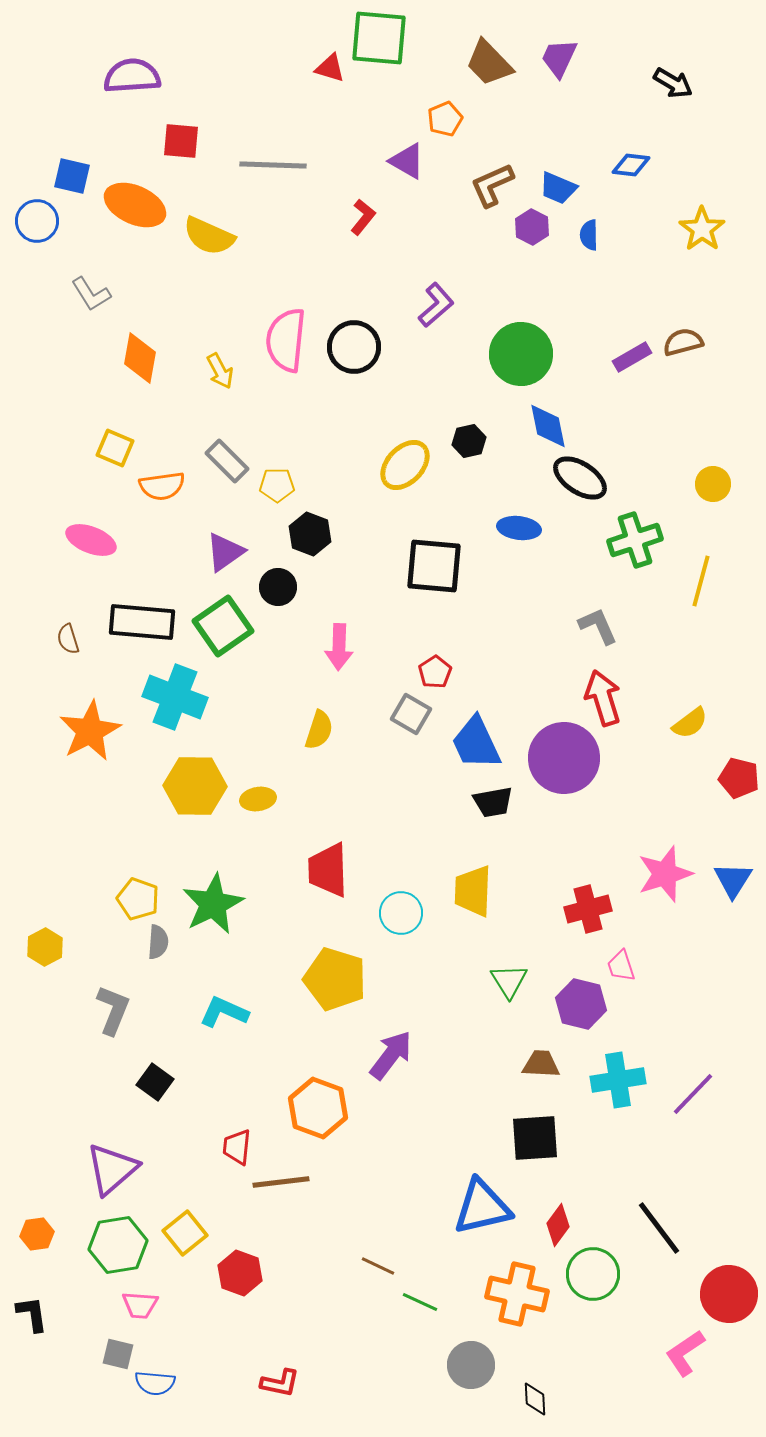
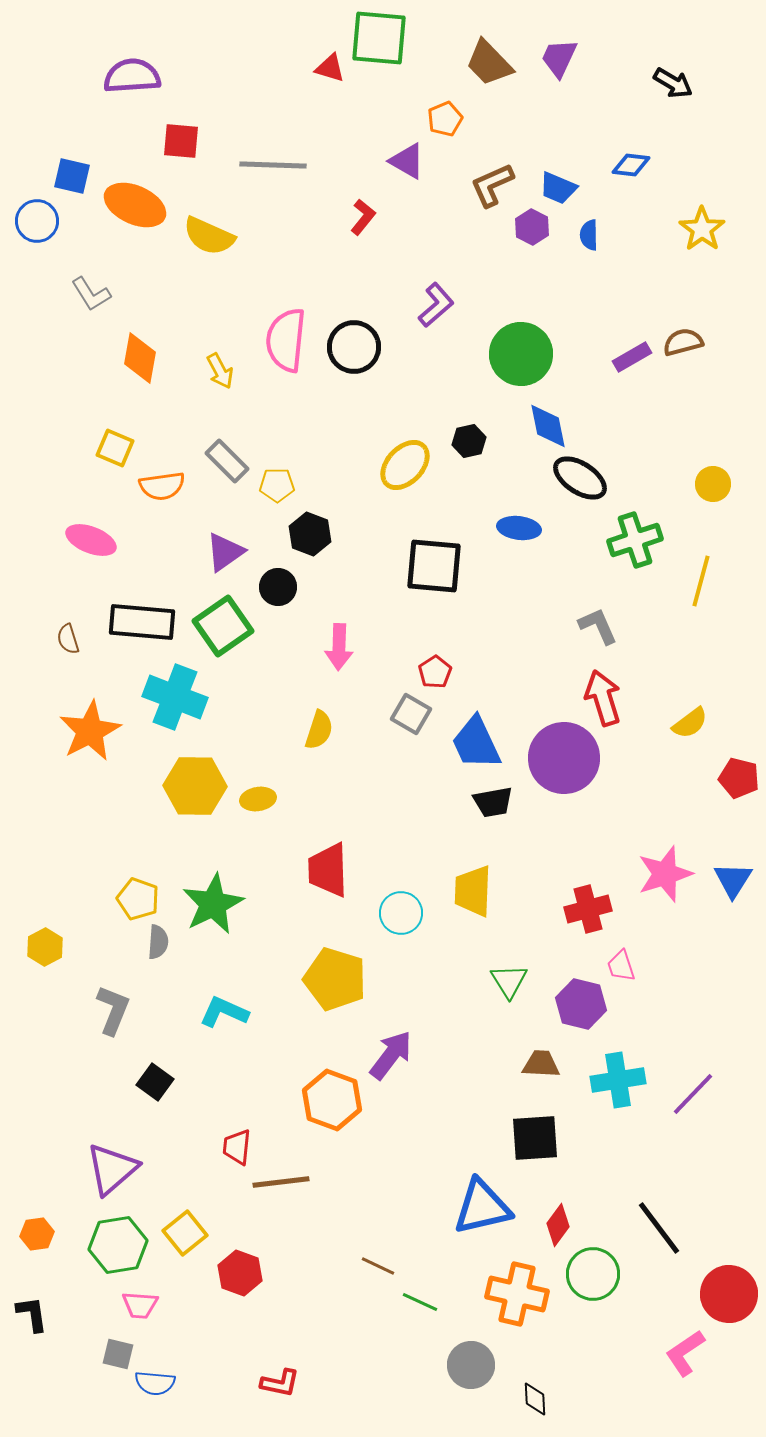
orange hexagon at (318, 1108): moved 14 px right, 8 px up
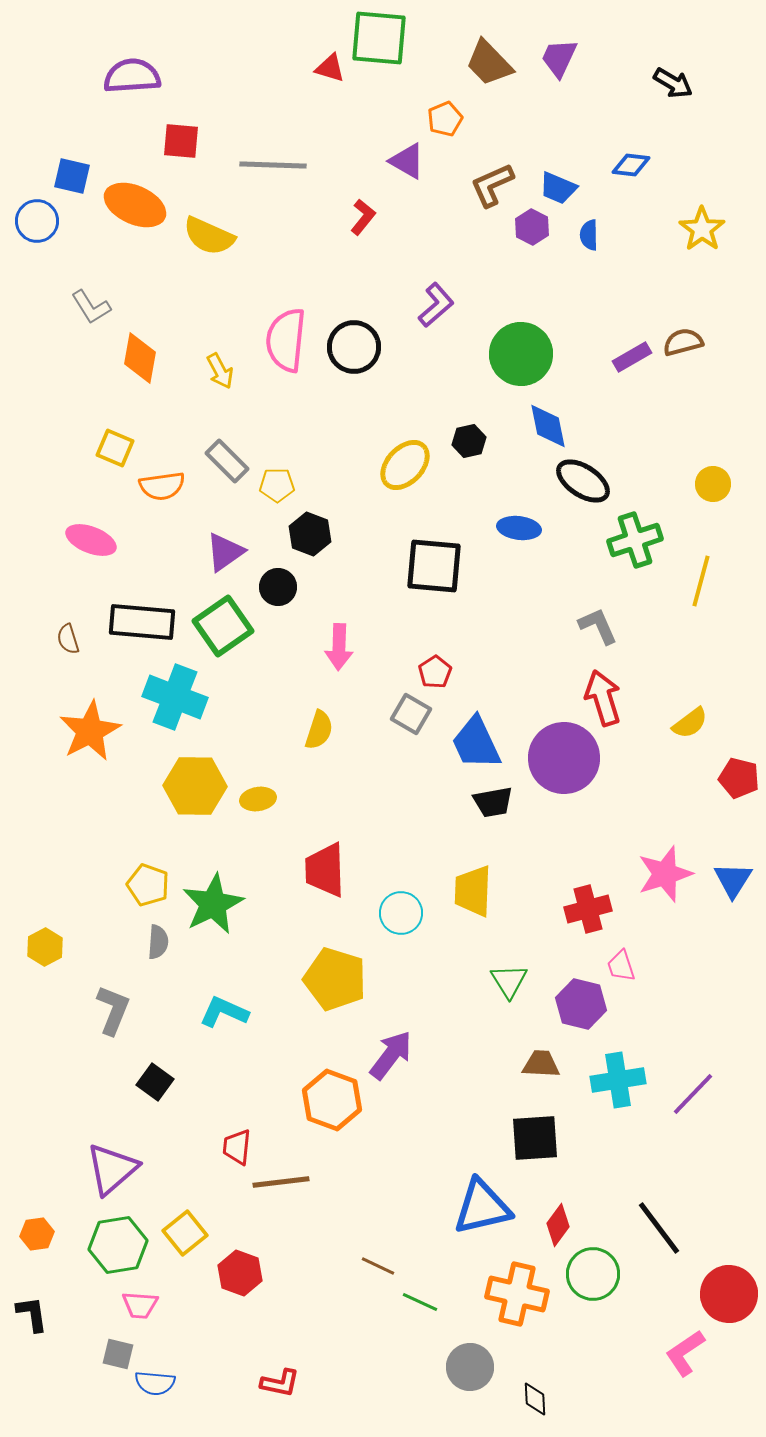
gray L-shape at (91, 294): moved 13 px down
black ellipse at (580, 478): moved 3 px right, 3 px down
red trapezoid at (328, 870): moved 3 px left
yellow pentagon at (138, 899): moved 10 px right, 14 px up
gray circle at (471, 1365): moved 1 px left, 2 px down
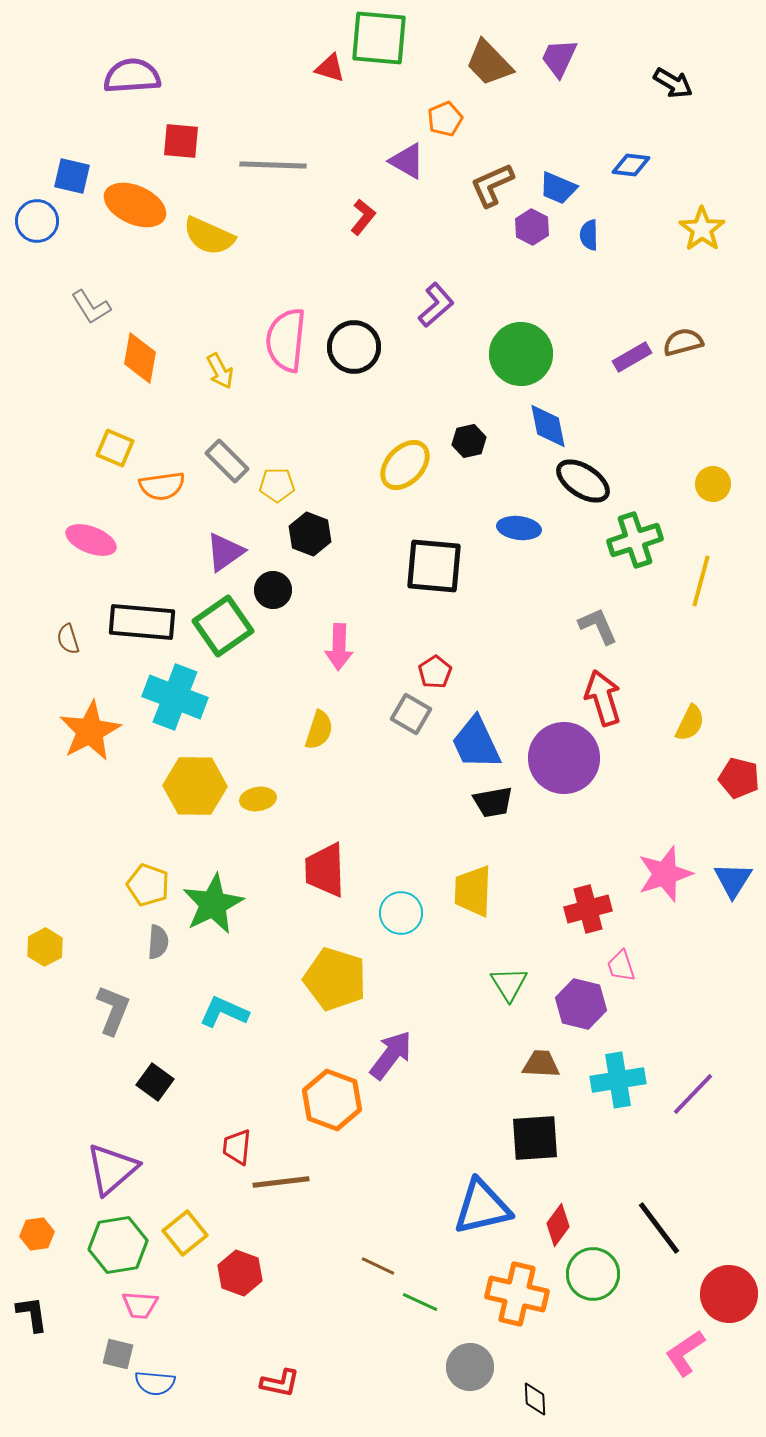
black circle at (278, 587): moved 5 px left, 3 px down
yellow semicircle at (690, 723): rotated 27 degrees counterclockwise
green triangle at (509, 981): moved 3 px down
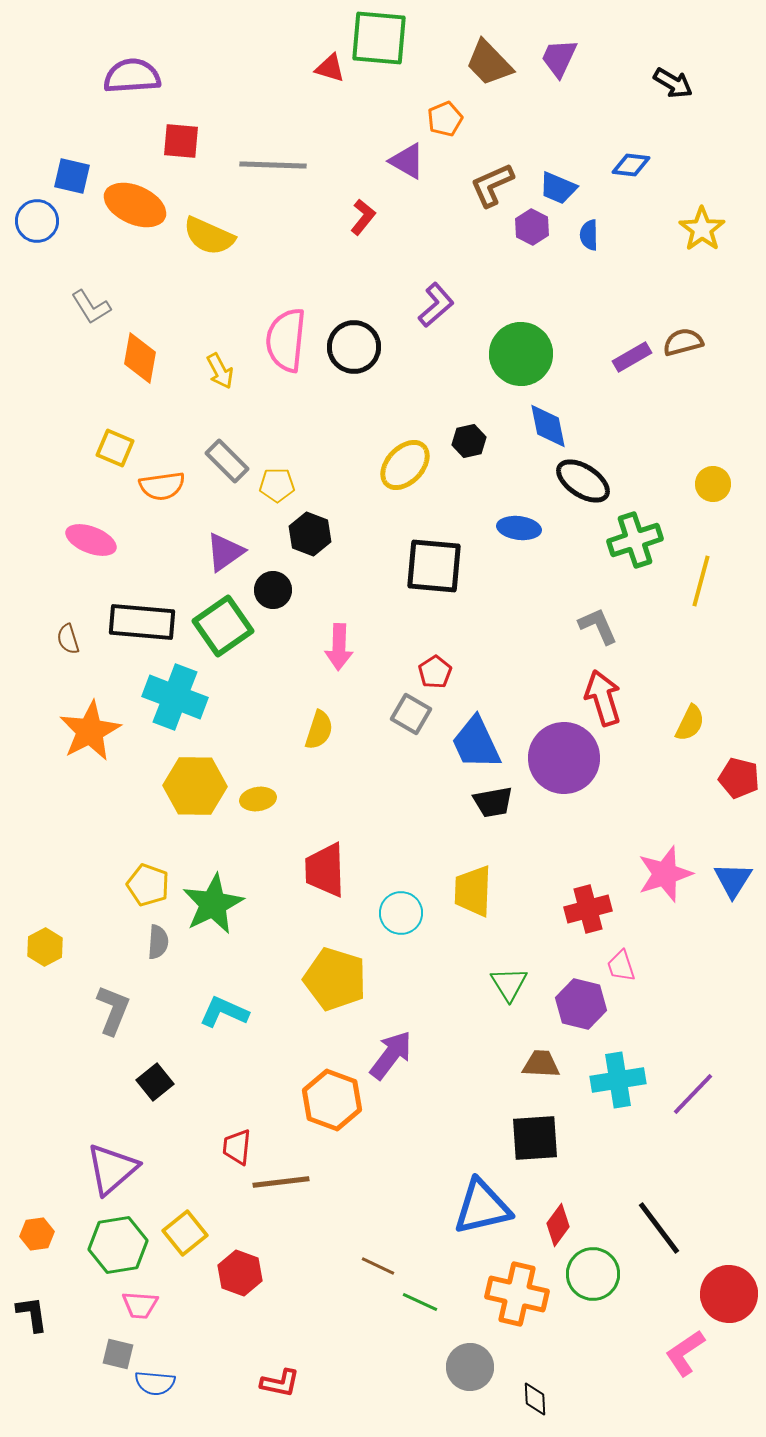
black square at (155, 1082): rotated 15 degrees clockwise
